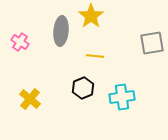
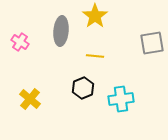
yellow star: moved 4 px right
cyan cross: moved 1 px left, 2 px down
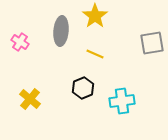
yellow line: moved 2 px up; rotated 18 degrees clockwise
cyan cross: moved 1 px right, 2 px down
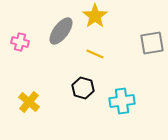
gray ellipse: rotated 32 degrees clockwise
pink cross: rotated 18 degrees counterclockwise
black hexagon: rotated 20 degrees counterclockwise
yellow cross: moved 1 px left, 3 px down
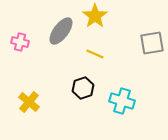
black hexagon: rotated 25 degrees clockwise
cyan cross: rotated 25 degrees clockwise
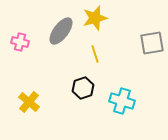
yellow star: moved 2 px down; rotated 20 degrees clockwise
yellow line: rotated 48 degrees clockwise
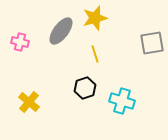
black hexagon: moved 2 px right
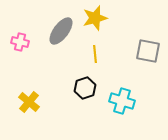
gray square: moved 4 px left, 8 px down; rotated 20 degrees clockwise
yellow line: rotated 12 degrees clockwise
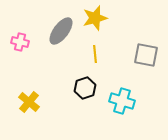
gray square: moved 2 px left, 4 px down
